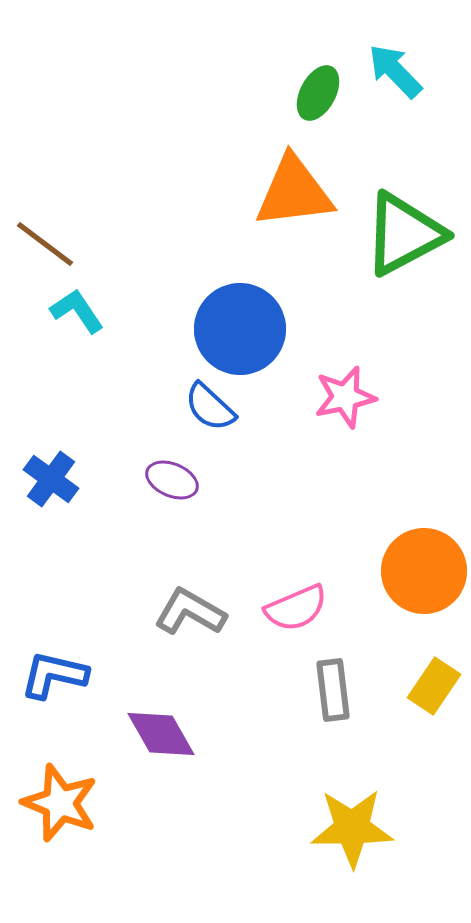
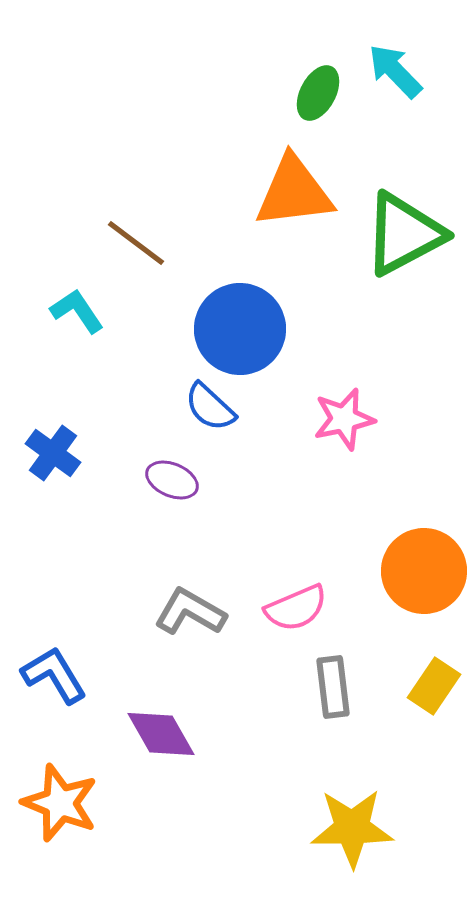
brown line: moved 91 px right, 1 px up
pink star: moved 1 px left, 22 px down
blue cross: moved 2 px right, 26 px up
blue L-shape: rotated 46 degrees clockwise
gray rectangle: moved 3 px up
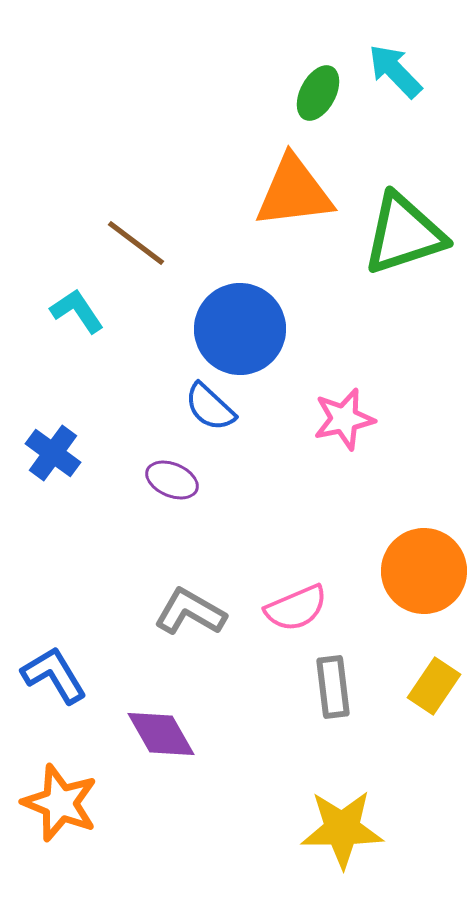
green triangle: rotated 10 degrees clockwise
yellow star: moved 10 px left, 1 px down
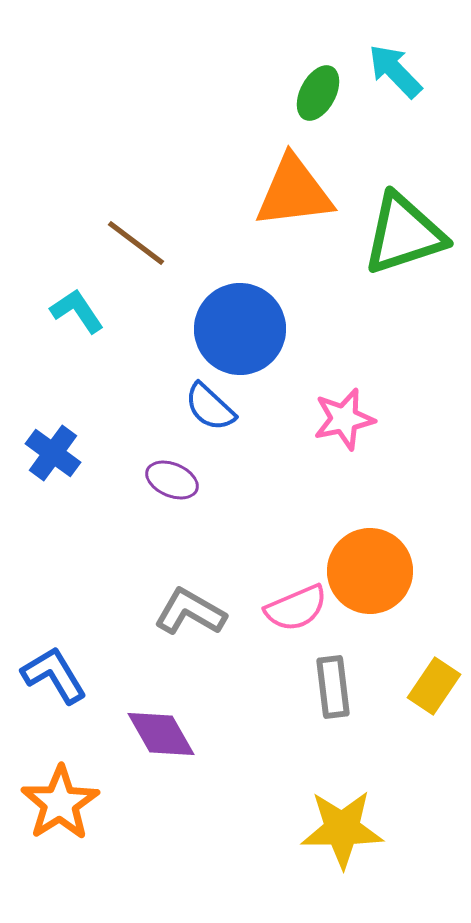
orange circle: moved 54 px left
orange star: rotated 18 degrees clockwise
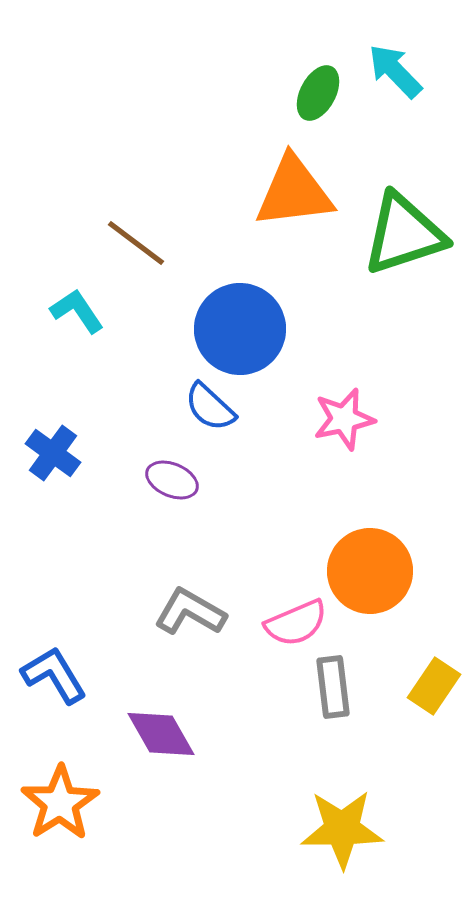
pink semicircle: moved 15 px down
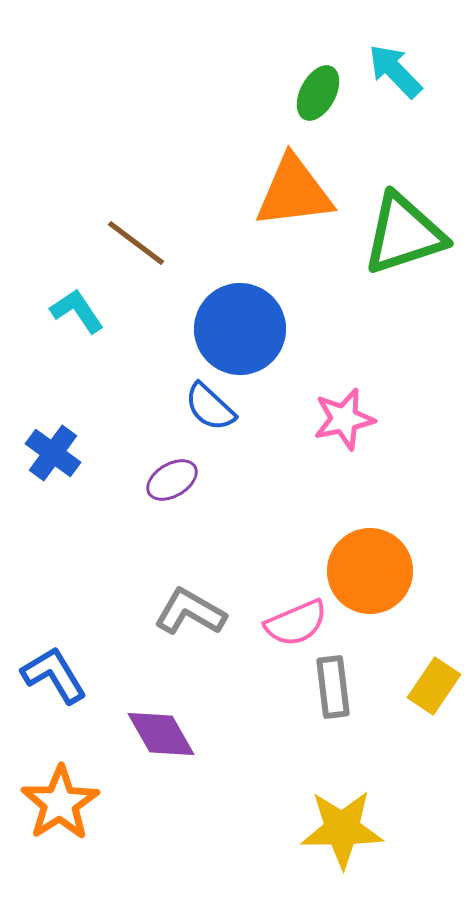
purple ellipse: rotated 54 degrees counterclockwise
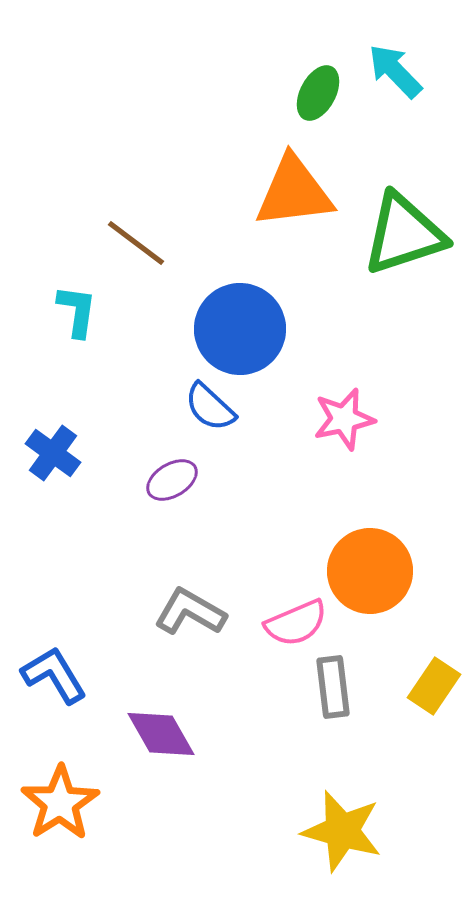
cyan L-shape: rotated 42 degrees clockwise
yellow star: moved 2 px down; rotated 16 degrees clockwise
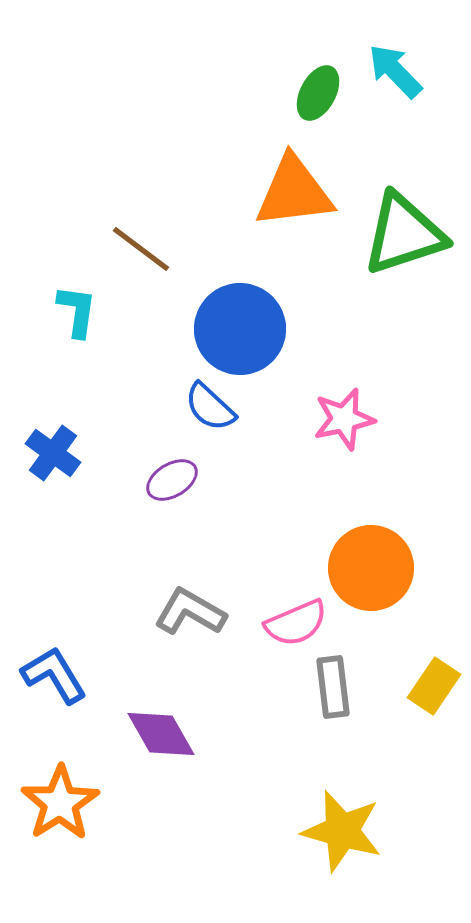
brown line: moved 5 px right, 6 px down
orange circle: moved 1 px right, 3 px up
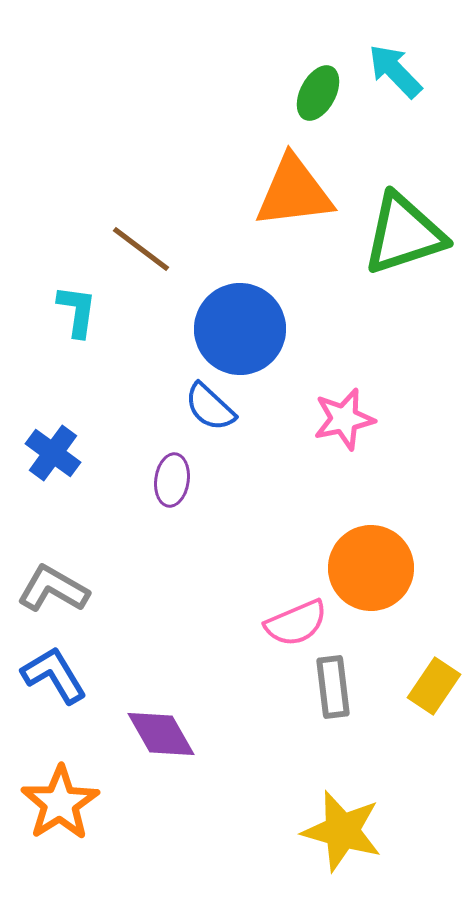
purple ellipse: rotated 51 degrees counterclockwise
gray L-shape: moved 137 px left, 23 px up
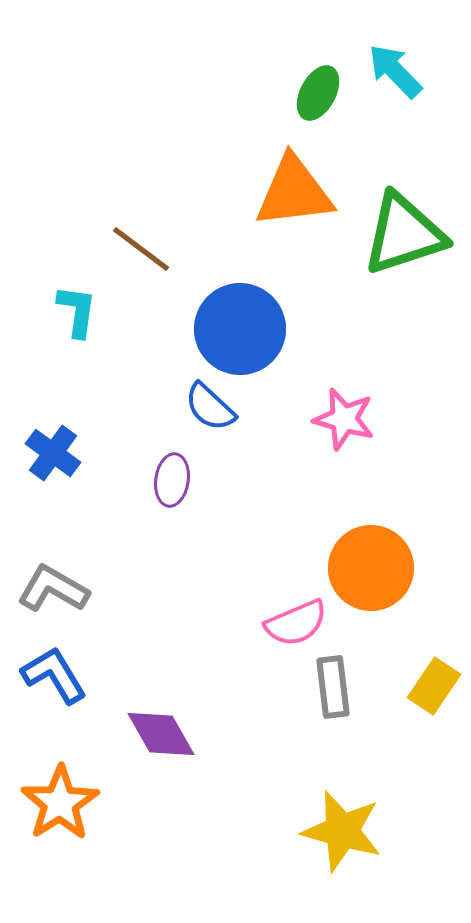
pink star: rotated 28 degrees clockwise
